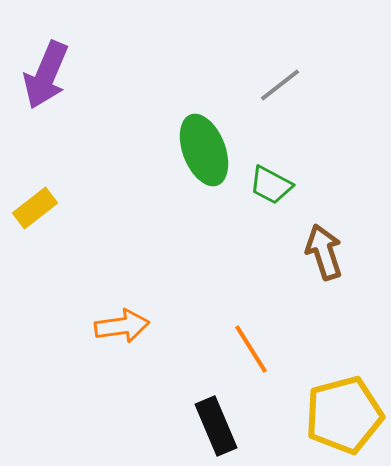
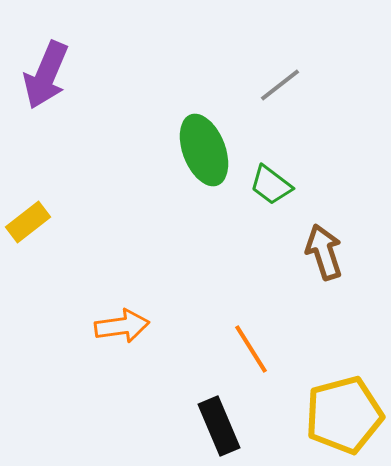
green trapezoid: rotated 9 degrees clockwise
yellow rectangle: moved 7 px left, 14 px down
black rectangle: moved 3 px right
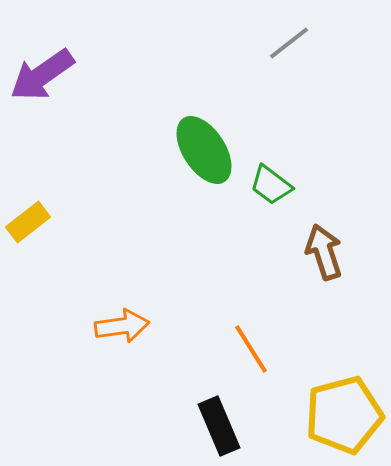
purple arrow: moved 4 px left; rotated 32 degrees clockwise
gray line: moved 9 px right, 42 px up
green ellipse: rotated 12 degrees counterclockwise
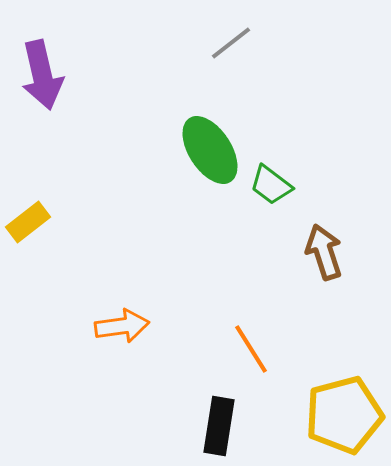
gray line: moved 58 px left
purple arrow: rotated 68 degrees counterclockwise
green ellipse: moved 6 px right
black rectangle: rotated 32 degrees clockwise
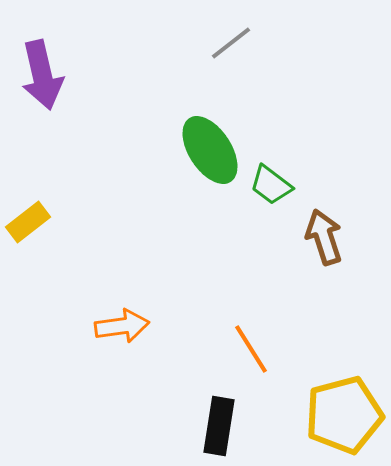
brown arrow: moved 15 px up
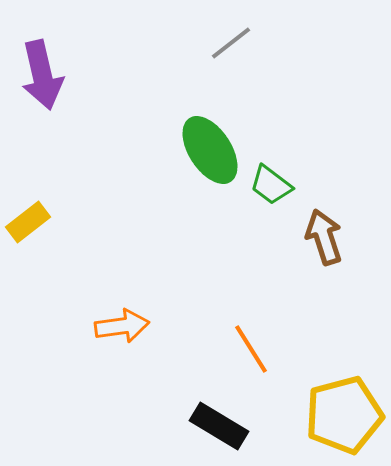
black rectangle: rotated 68 degrees counterclockwise
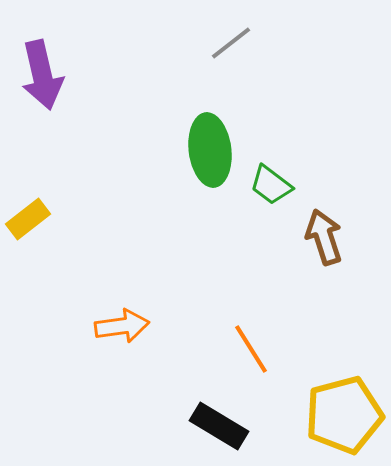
green ellipse: rotated 26 degrees clockwise
yellow rectangle: moved 3 px up
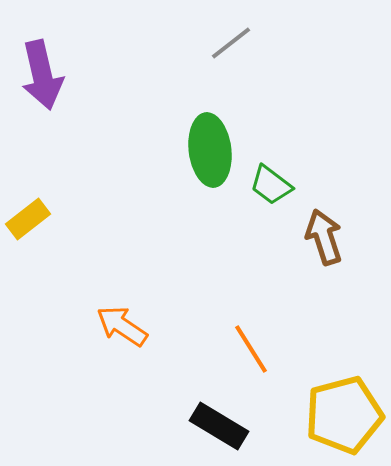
orange arrow: rotated 138 degrees counterclockwise
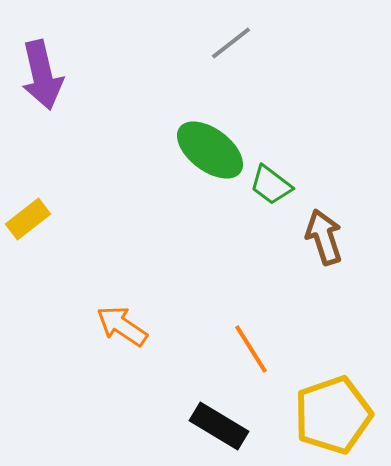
green ellipse: rotated 46 degrees counterclockwise
yellow pentagon: moved 11 px left; rotated 4 degrees counterclockwise
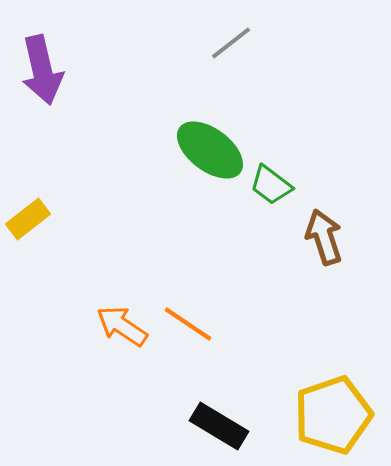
purple arrow: moved 5 px up
orange line: moved 63 px left, 25 px up; rotated 24 degrees counterclockwise
